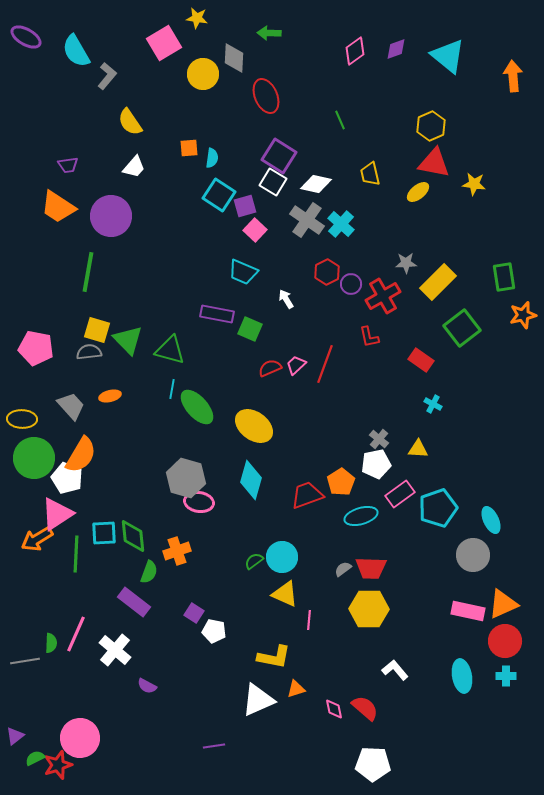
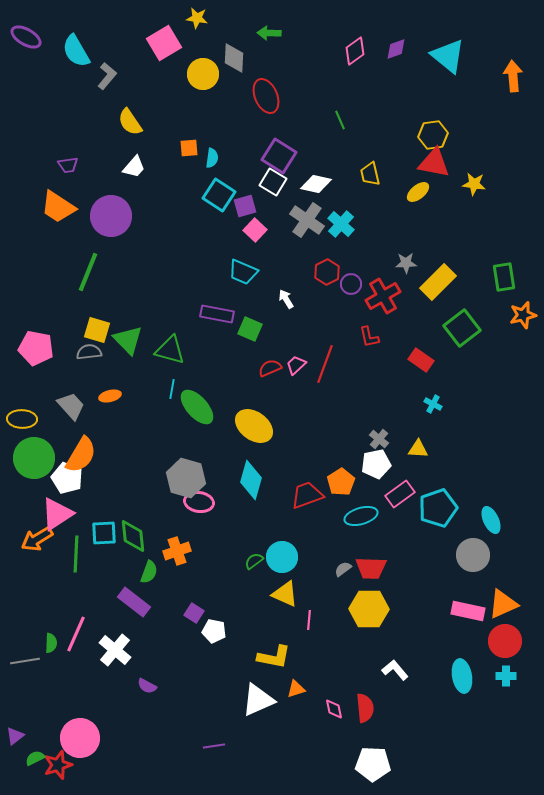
yellow hexagon at (431, 126): moved 2 px right, 9 px down; rotated 16 degrees clockwise
green line at (88, 272): rotated 12 degrees clockwise
red semicircle at (365, 708): rotated 44 degrees clockwise
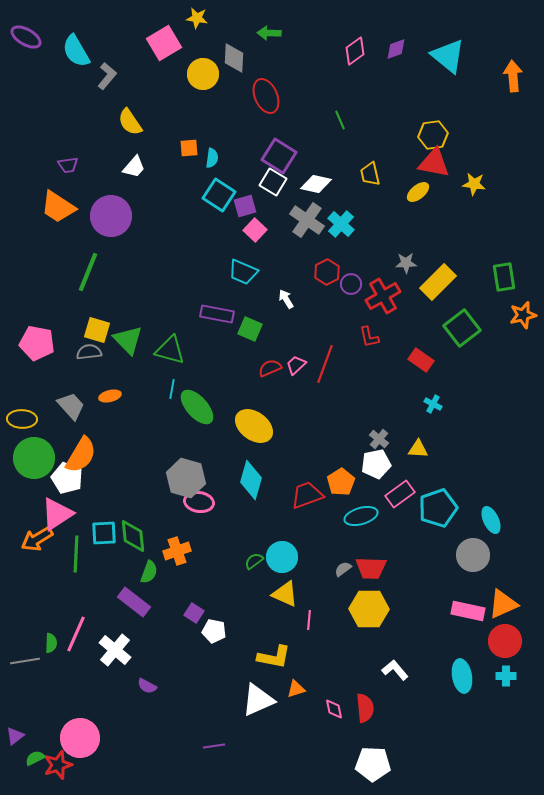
pink pentagon at (36, 348): moved 1 px right, 5 px up
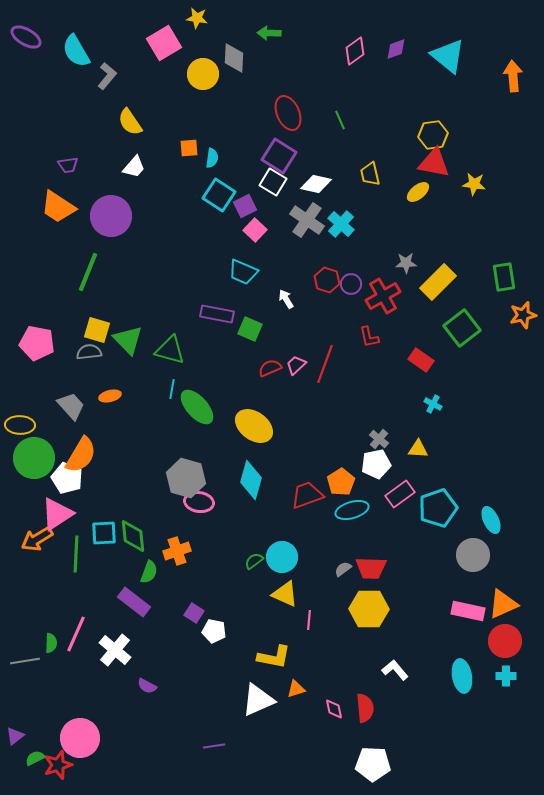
red ellipse at (266, 96): moved 22 px right, 17 px down
purple square at (245, 206): rotated 10 degrees counterclockwise
red hexagon at (327, 272): moved 8 px down; rotated 15 degrees counterclockwise
yellow ellipse at (22, 419): moved 2 px left, 6 px down
cyan ellipse at (361, 516): moved 9 px left, 6 px up
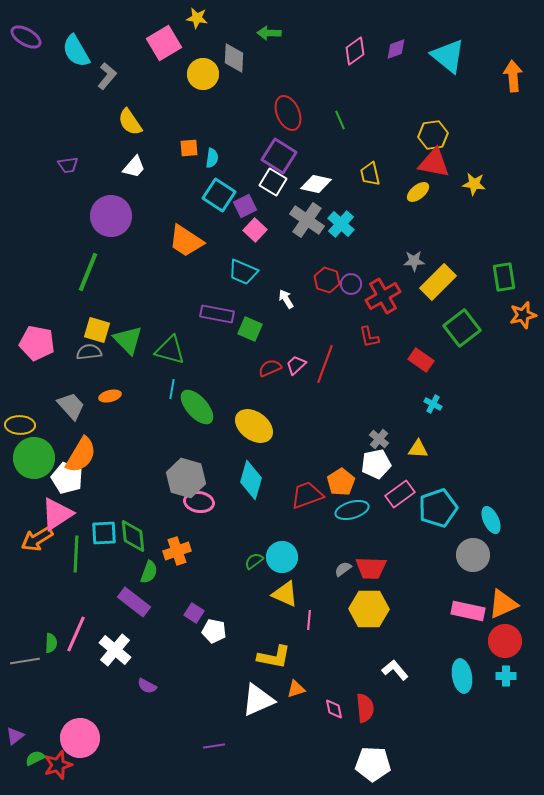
orange trapezoid at (58, 207): moved 128 px right, 34 px down
gray star at (406, 263): moved 8 px right, 2 px up
